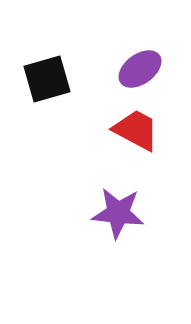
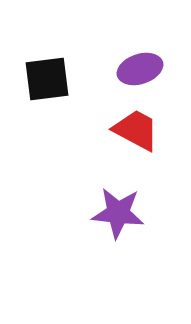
purple ellipse: rotated 18 degrees clockwise
black square: rotated 9 degrees clockwise
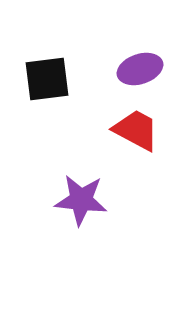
purple star: moved 37 px left, 13 px up
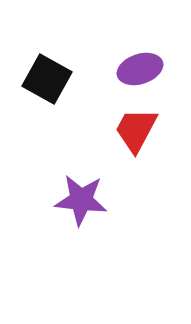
black square: rotated 36 degrees clockwise
red trapezoid: rotated 90 degrees counterclockwise
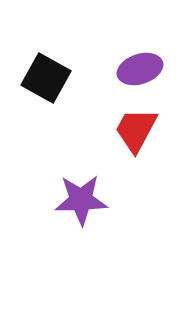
black square: moved 1 px left, 1 px up
purple star: rotated 8 degrees counterclockwise
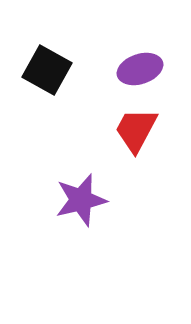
black square: moved 1 px right, 8 px up
purple star: rotated 12 degrees counterclockwise
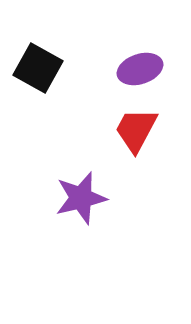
black square: moved 9 px left, 2 px up
purple star: moved 2 px up
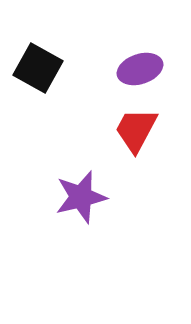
purple star: moved 1 px up
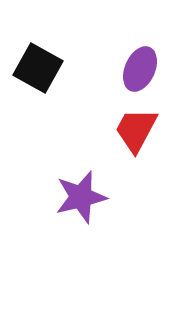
purple ellipse: rotated 48 degrees counterclockwise
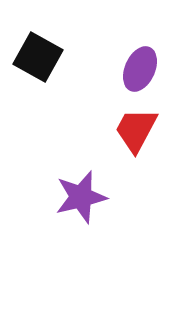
black square: moved 11 px up
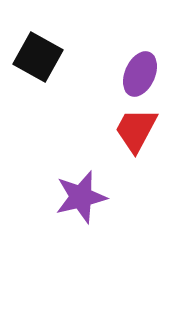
purple ellipse: moved 5 px down
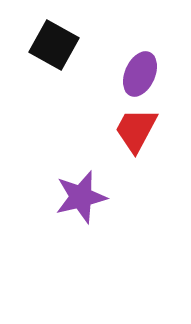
black square: moved 16 px right, 12 px up
